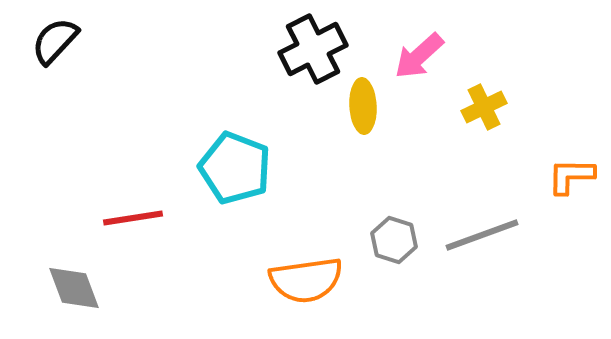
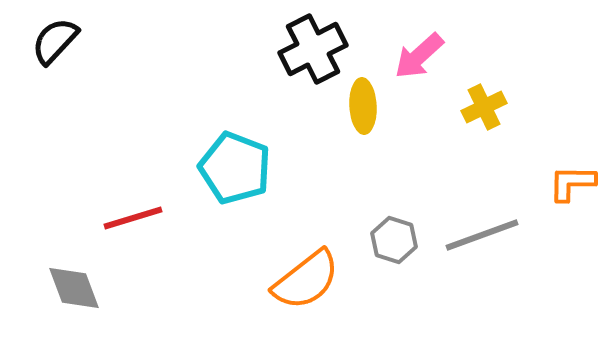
orange L-shape: moved 1 px right, 7 px down
red line: rotated 8 degrees counterclockwise
orange semicircle: rotated 30 degrees counterclockwise
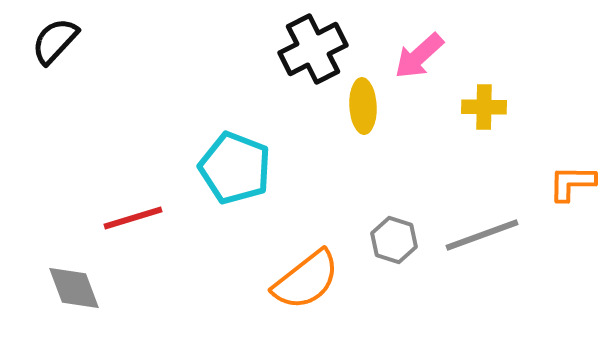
yellow cross: rotated 27 degrees clockwise
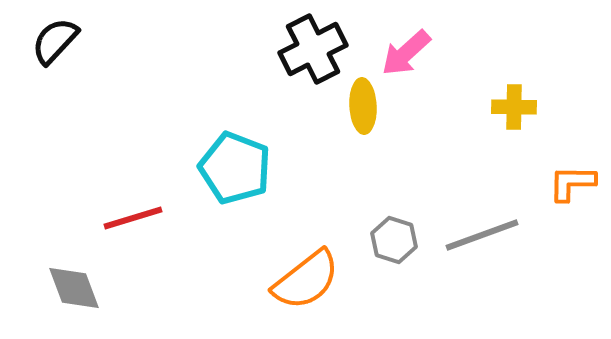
pink arrow: moved 13 px left, 3 px up
yellow cross: moved 30 px right
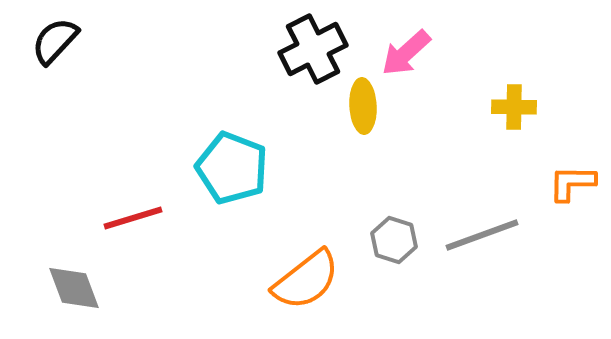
cyan pentagon: moved 3 px left
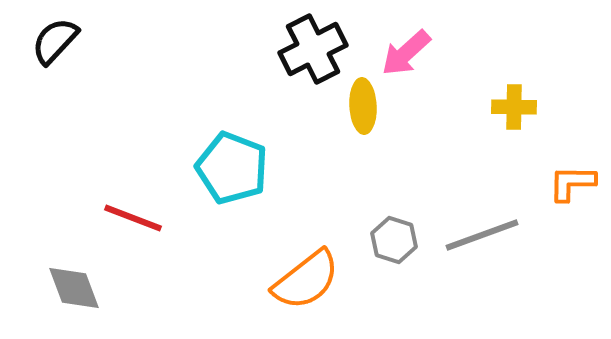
red line: rotated 38 degrees clockwise
